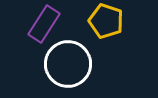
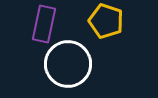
purple rectangle: rotated 21 degrees counterclockwise
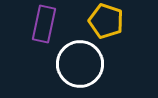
white circle: moved 12 px right
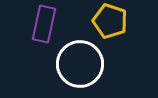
yellow pentagon: moved 4 px right
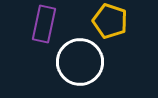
white circle: moved 2 px up
